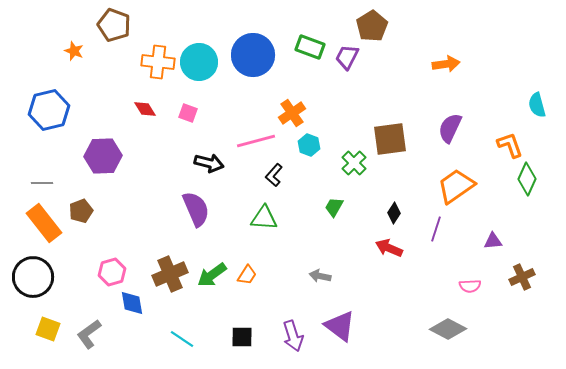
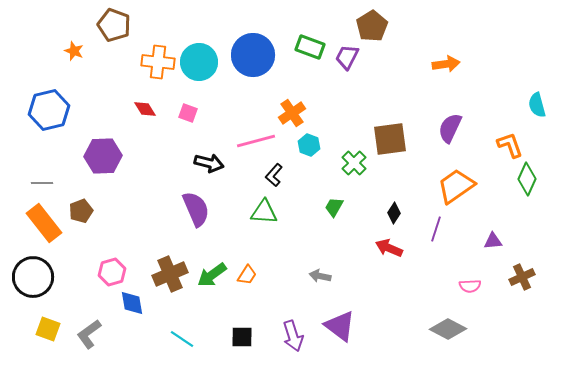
green triangle at (264, 218): moved 6 px up
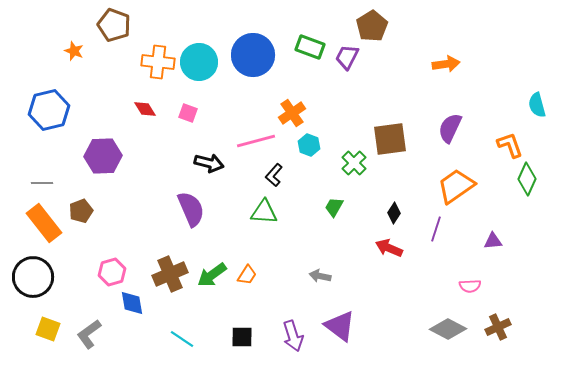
purple semicircle at (196, 209): moved 5 px left
brown cross at (522, 277): moved 24 px left, 50 px down
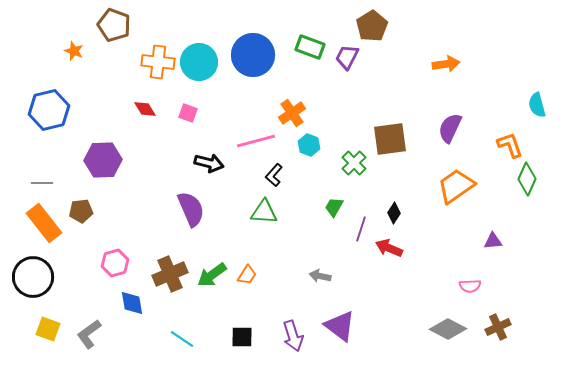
purple hexagon at (103, 156): moved 4 px down
brown pentagon at (81, 211): rotated 15 degrees clockwise
purple line at (436, 229): moved 75 px left
pink hexagon at (112, 272): moved 3 px right, 9 px up
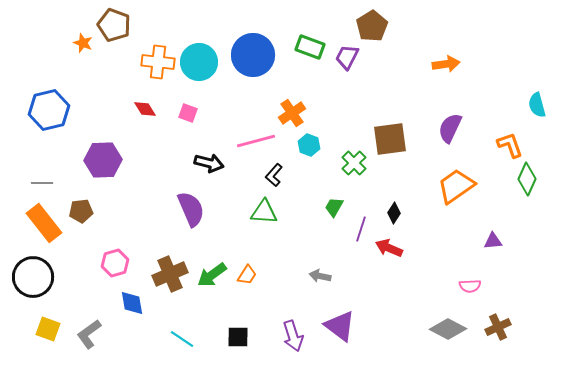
orange star at (74, 51): moved 9 px right, 8 px up
black square at (242, 337): moved 4 px left
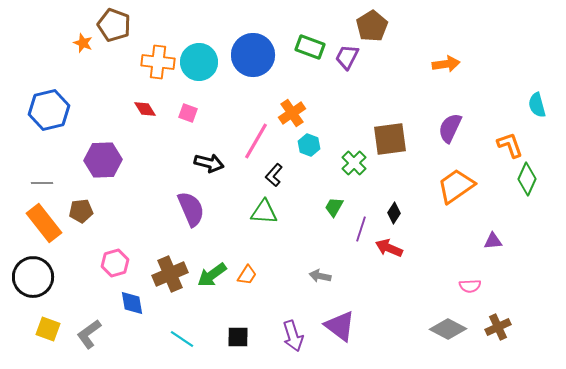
pink line at (256, 141): rotated 45 degrees counterclockwise
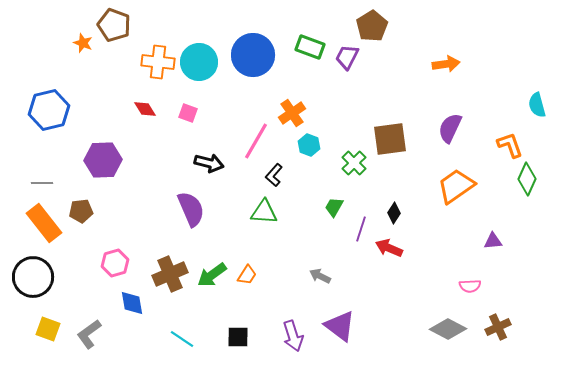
gray arrow at (320, 276): rotated 15 degrees clockwise
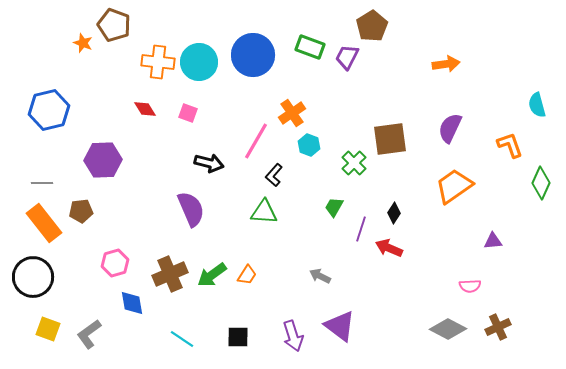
green diamond at (527, 179): moved 14 px right, 4 px down
orange trapezoid at (456, 186): moved 2 px left
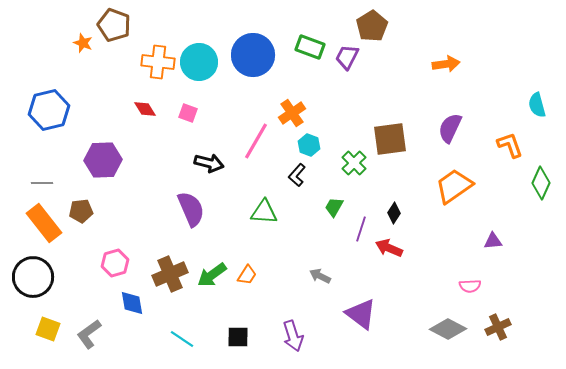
black L-shape at (274, 175): moved 23 px right
purple triangle at (340, 326): moved 21 px right, 12 px up
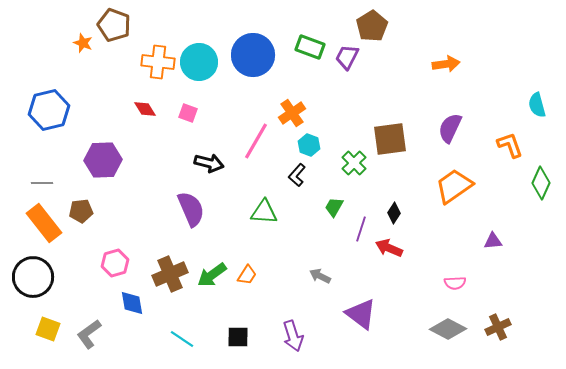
pink semicircle at (470, 286): moved 15 px left, 3 px up
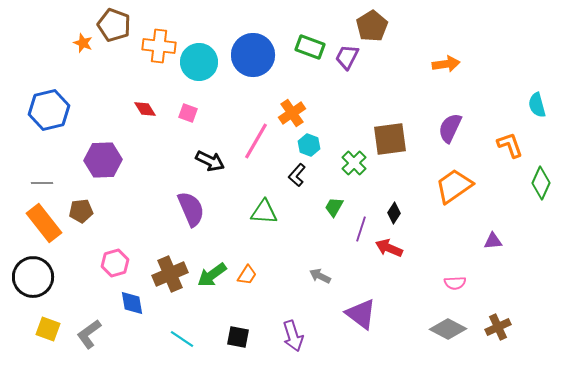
orange cross at (158, 62): moved 1 px right, 16 px up
black arrow at (209, 163): moved 1 px right, 2 px up; rotated 12 degrees clockwise
black square at (238, 337): rotated 10 degrees clockwise
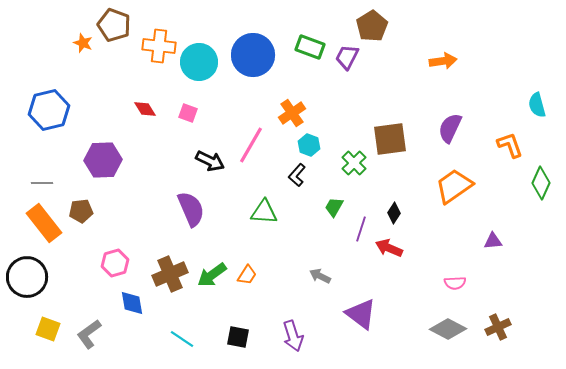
orange arrow at (446, 64): moved 3 px left, 3 px up
pink line at (256, 141): moved 5 px left, 4 px down
black circle at (33, 277): moved 6 px left
